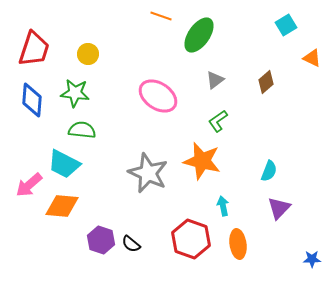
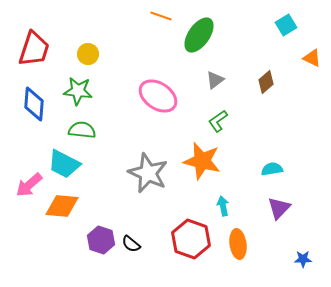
green star: moved 3 px right, 2 px up
blue diamond: moved 2 px right, 4 px down
cyan semicircle: moved 3 px right, 2 px up; rotated 120 degrees counterclockwise
blue star: moved 9 px left
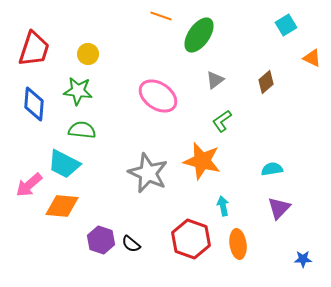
green L-shape: moved 4 px right
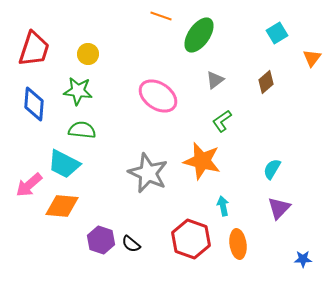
cyan square: moved 9 px left, 8 px down
orange triangle: rotated 42 degrees clockwise
cyan semicircle: rotated 50 degrees counterclockwise
